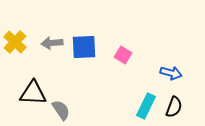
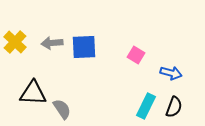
pink square: moved 13 px right
gray semicircle: moved 1 px right, 1 px up
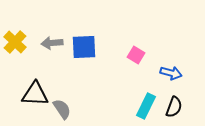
black triangle: moved 2 px right, 1 px down
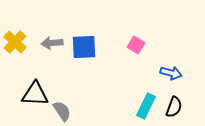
pink square: moved 10 px up
gray semicircle: moved 2 px down
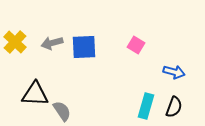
gray arrow: rotated 10 degrees counterclockwise
blue arrow: moved 3 px right, 1 px up
cyan rectangle: rotated 10 degrees counterclockwise
